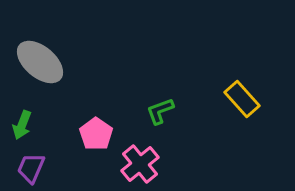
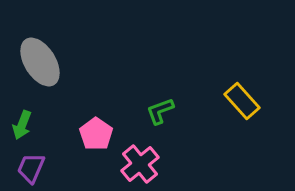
gray ellipse: rotated 18 degrees clockwise
yellow rectangle: moved 2 px down
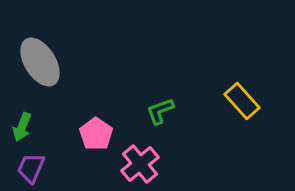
green arrow: moved 2 px down
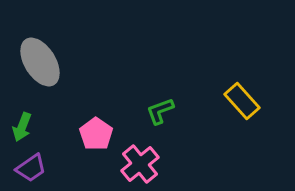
purple trapezoid: rotated 148 degrees counterclockwise
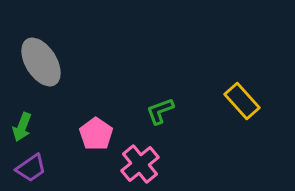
gray ellipse: moved 1 px right
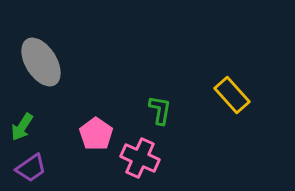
yellow rectangle: moved 10 px left, 6 px up
green L-shape: moved 1 px up; rotated 120 degrees clockwise
green arrow: rotated 12 degrees clockwise
pink cross: moved 6 px up; rotated 27 degrees counterclockwise
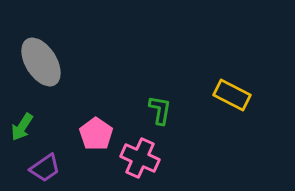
yellow rectangle: rotated 21 degrees counterclockwise
purple trapezoid: moved 14 px right
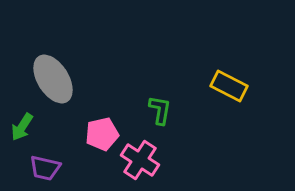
gray ellipse: moved 12 px right, 17 px down
yellow rectangle: moved 3 px left, 9 px up
pink pentagon: moved 6 px right; rotated 24 degrees clockwise
pink cross: moved 2 px down; rotated 9 degrees clockwise
purple trapezoid: rotated 48 degrees clockwise
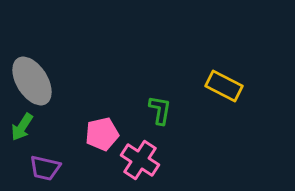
gray ellipse: moved 21 px left, 2 px down
yellow rectangle: moved 5 px left
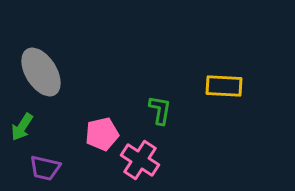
gray ellipse: moved 9 px right, 9 px up
yellow rectangle: rotated 24 degrees counterclockwise
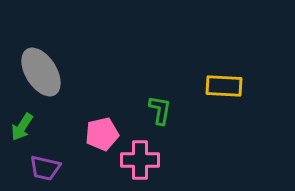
pink cross: rotated 33 degrees counterclockwise
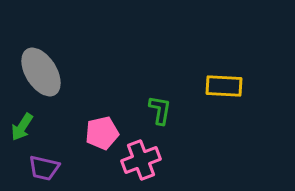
pink pentagon: moved 1 px up
pink cross: moved 1 px right; rotated 21 degrees counterclockwise
purple trapezoid: moved 1 px left
